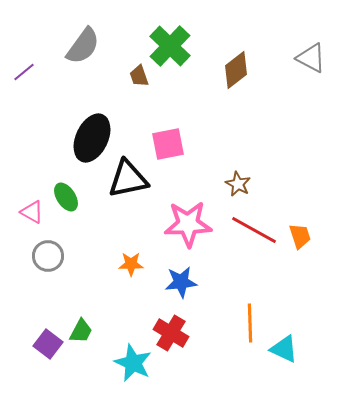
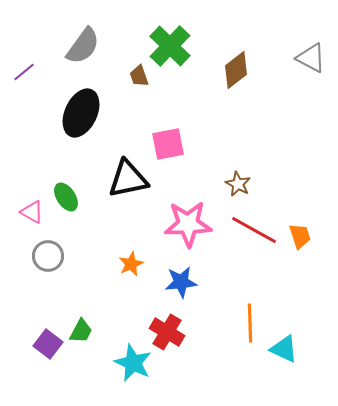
black ellipse: moved 11 px left, 25 px up
orange star: rotated 25 degrees counterclockwise
red cross: moved 4 px left, 1 px up
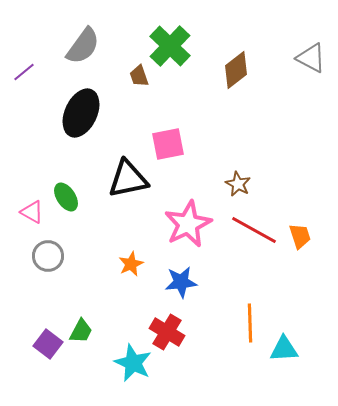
pink star: rotated 24 degrees counterclockwise
cyan triangle: rotated 28 degrees counterclockwise
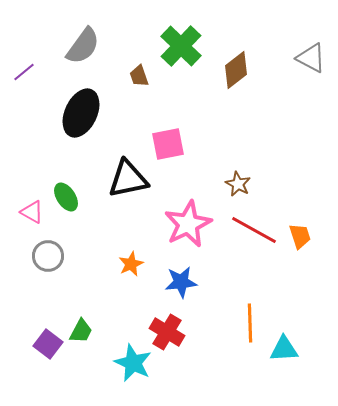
green cross: moved 11 px right
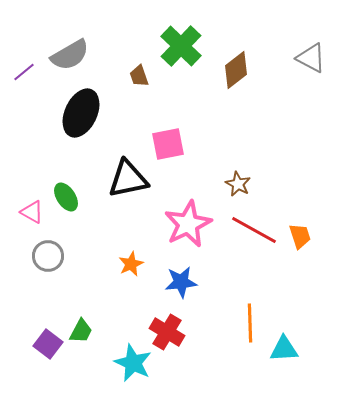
gray semicircle: moved 13 px left, 9 px down; rotated 24 degrees clockwise
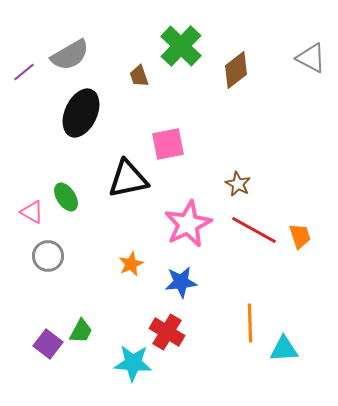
cyan star: rotated 21 degrees counterclockwise
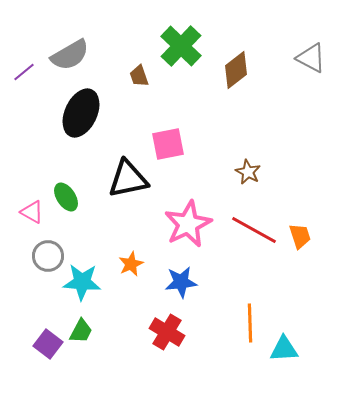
brown star: moved 10 px right, 12 px up
cyan star: moved 51 px left, 81 px up
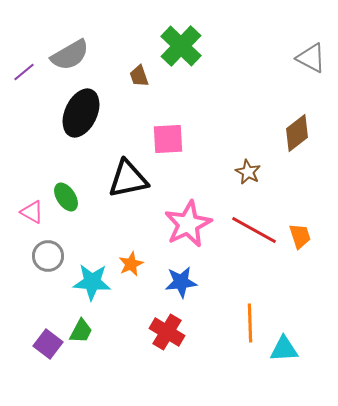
brown diamond: moved 61 px right, 63 px down
pink square: moved 5 px up; rotated 8 degrees clockwise
cyan star: moved 10 px right
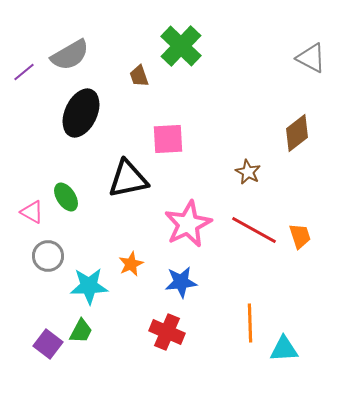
cyan star: moved 3 px left, 4 px down; rotated 6 degrees counterclockwise
red cross: rotated 8 degrees counterclockwise
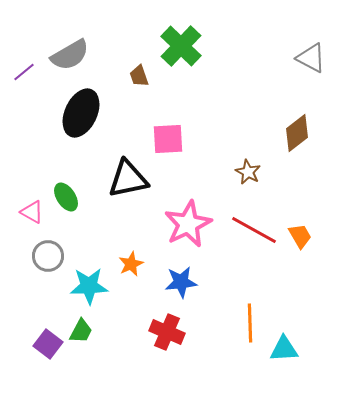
orange trapezoid: rotated 12 degrees counterclockwise
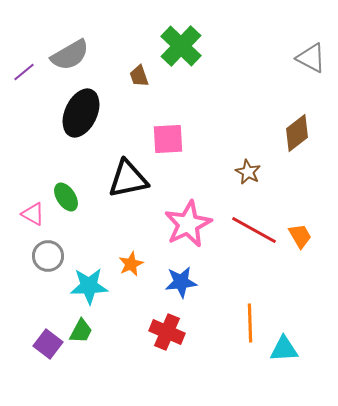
pink triangle: moved 1 px right, 2 px down
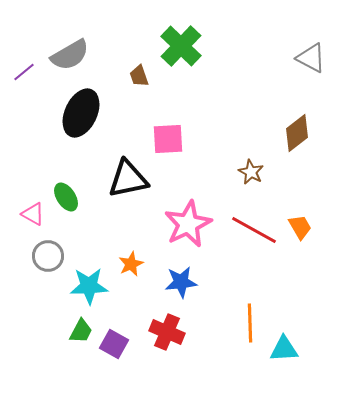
brown star: moved 3 px right
orange trapezoid: moved 9 px up
purple square: moved 66 px right; rotated 8 degrees counterclockwise
